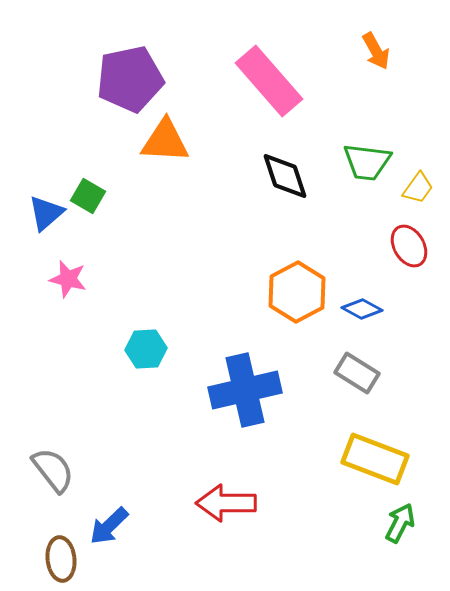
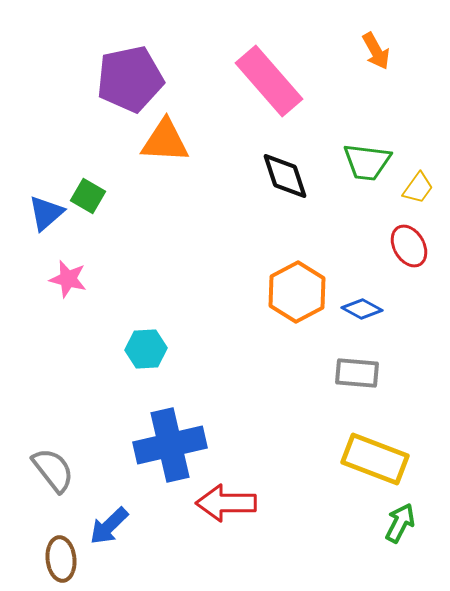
gray rectangle: rotated 27 degrees counterclockwise
blue cross: moved 75 px left, 55 px down
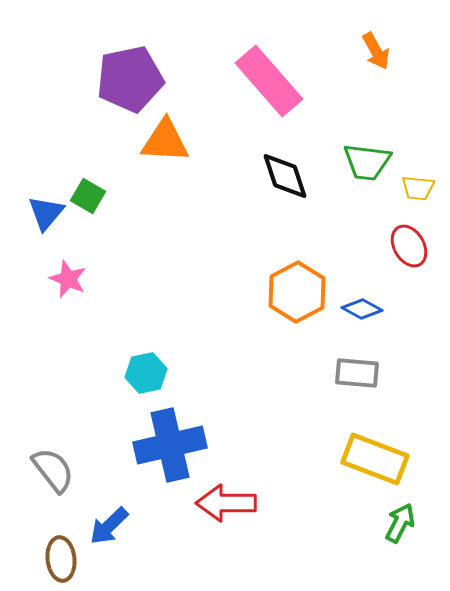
yellow trapezoid: rotated 60 degrees clockwise
blue triangle: rotated 9 degrees counterclockwise
pink star: rotated 9 degrees clockwise
cyan hexagon: moved 24 px down; rotated 9 degrees counterclockwise
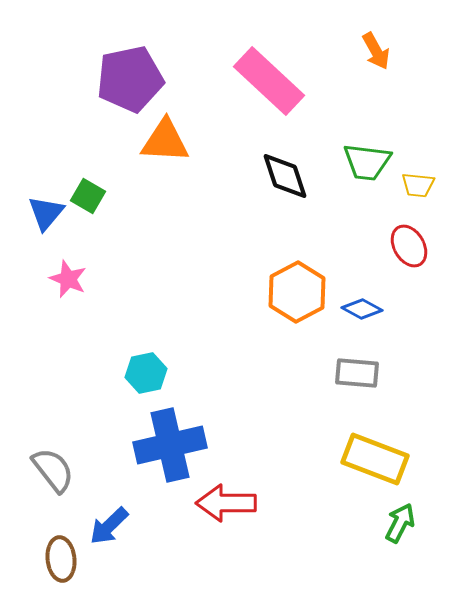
pink rectangle: rotated 6 degrees counterclockwise
yellow trapezoid: moved 3 px up
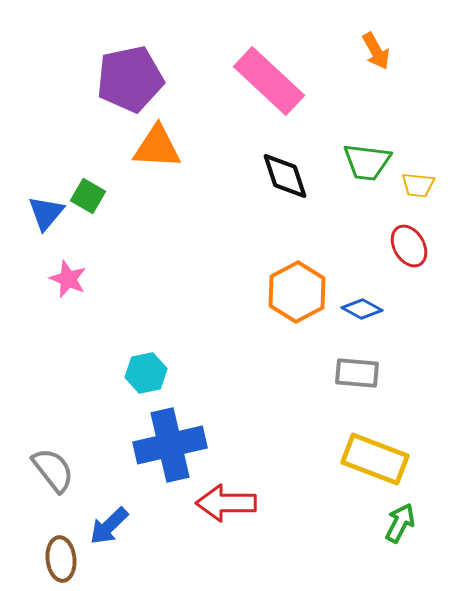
orange triangle: moved 8 px left, 6 px down
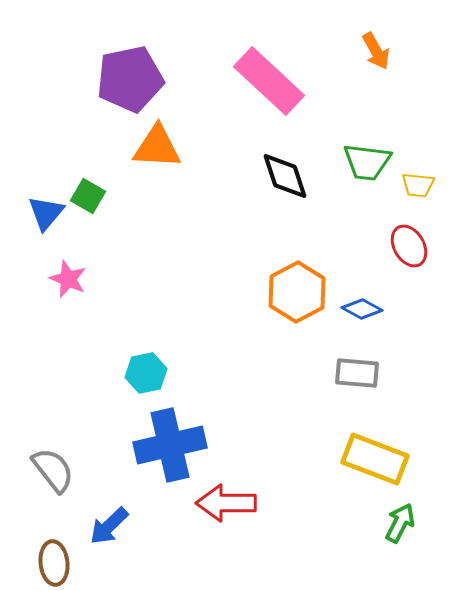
brown ellipse: moved 7 px left, 4 px down
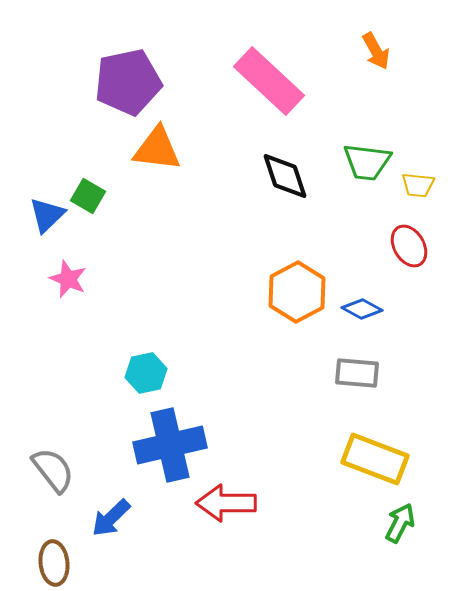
purple pentagon: moved 2 px left, 3 px down
orange triangle: moved 2 px down; rotated 4 degrees clockwise
blue triangle: moved 1 px right, 2 px down; rotated 6 degrees clockwise
blue arrow: moved 2 px right, 8 px up
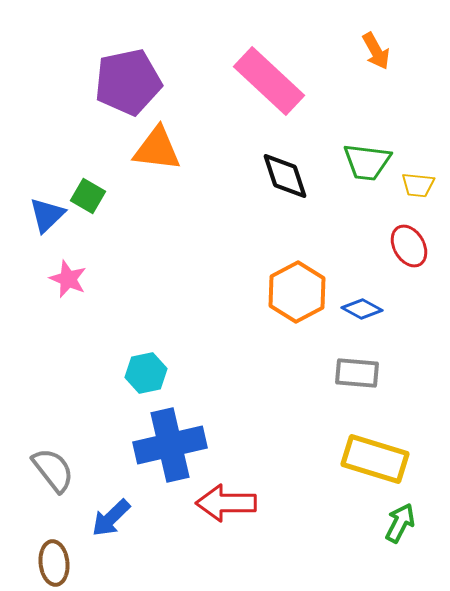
yellow rectangle: rotated 4 degrees counterclockwise
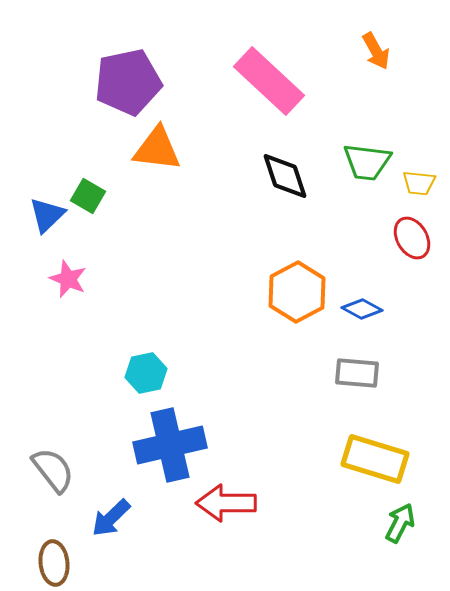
yellow trapezoid: moved 1 px right, 2 px up
red ellipse: moved 3 px right, 8 px up
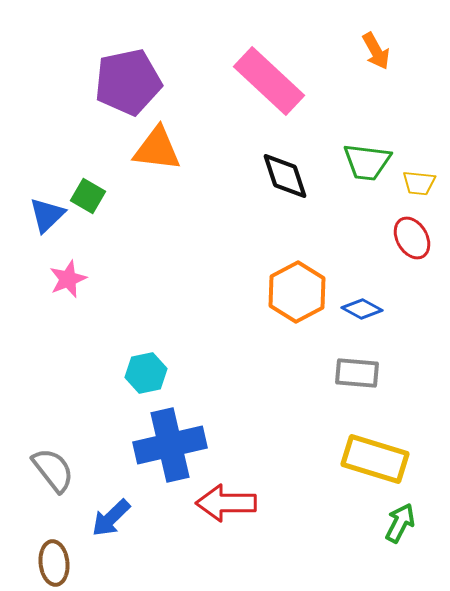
pink star: rotated 27 degrees clockwise
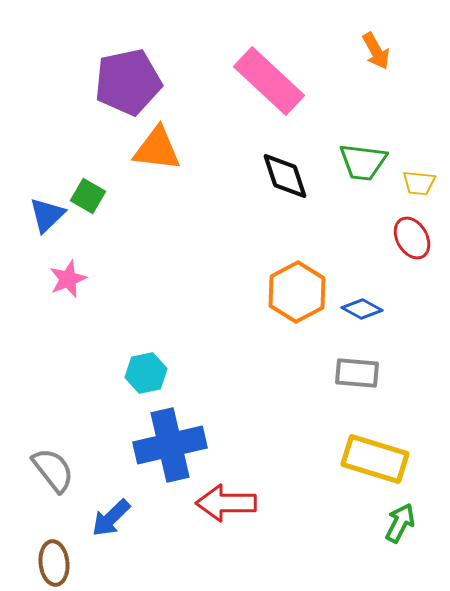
green trapezoid: moved 4 px left
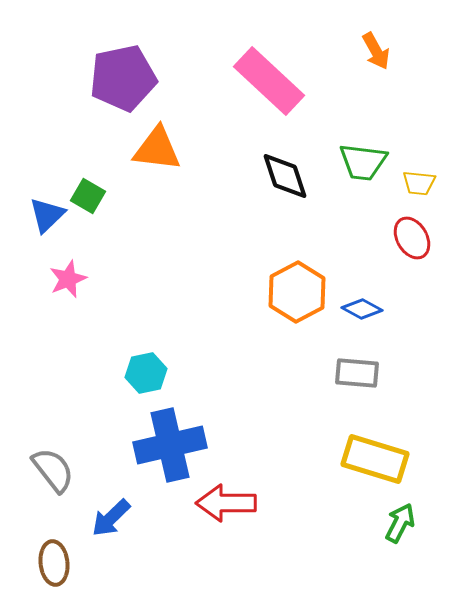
purple pentagon: moved 5 px left, 4 px up
